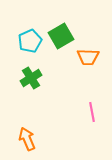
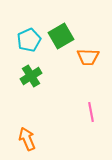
cyan pentagon: moved 1 px left, 1 px up
green cross: moved 2 px up
pink line: moved 1 px left
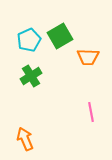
green square: moved 1 px left
orange arrow: moved 2 px left
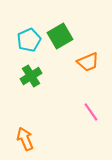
orange trapezoid: moved 5 px down; rotated 25 degrees counterclockwise
pink line: rotated 24 degrees counterclockwise
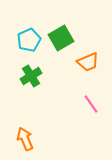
green square: moved 1 px right, 2 px down
pink line: moved 8 px up
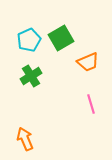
pink line: rotated 18 degrees clockwise
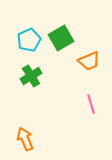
orange trapezoid: moved 1 px right, 1 px up
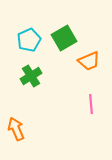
green square: moved 3 px right
pink line: rotated 12 degrees clockwise
orange arrow: moved 9 px left, 10 px up
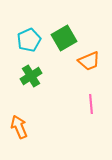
orange arrow: moved 3 px right, 2 px up
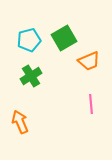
cyan pentagon: rotated 10 degrees clockwise
orange arrow: moved 1 px right, 5 px up
